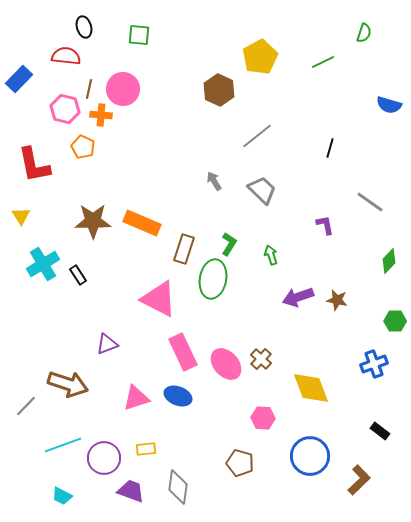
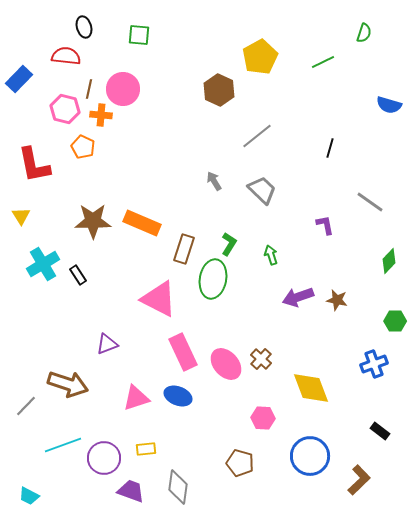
cyan trapezoid at (62, 496): moved 33 px left
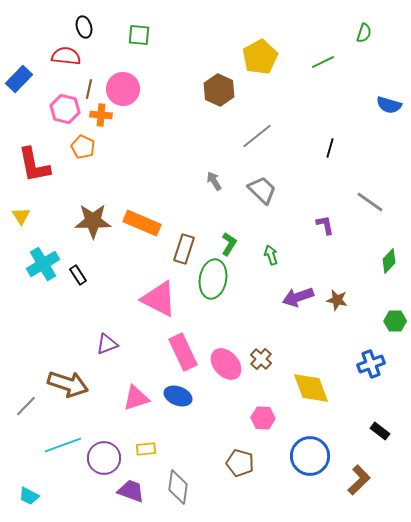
blue cross at (374, 364): moved 3 px left
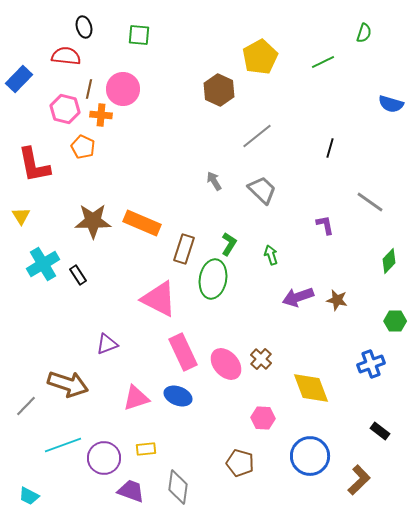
blue semicircle at (389, 105): moved 2 px right, 1 px up
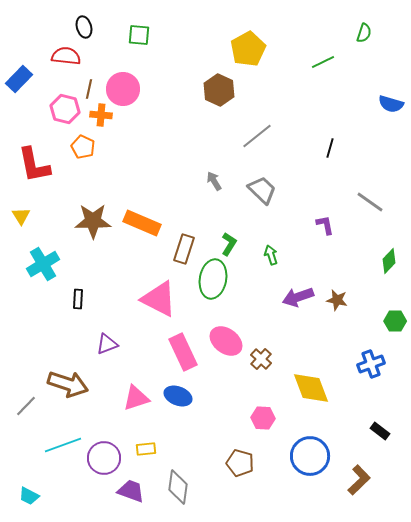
yellow pentagon at (260, 57): moved 12 px left, 8 px up
black rectangle at (78, 275): moved 24 px down; rotated 36 degrees clockwise
pink ellipse at (226, 364): moved 23 px up; rotated 12 degrees counterclockwise
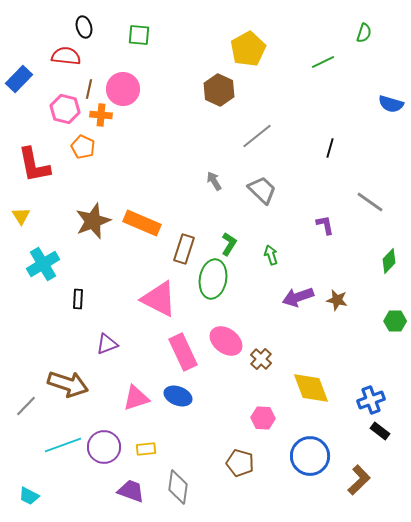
brown star at (93, 221): rotated 21 degrees counterclockwise
blue cross at (371, 364): moved 36 px down
purple circle at (104, 458): moved 11 px up
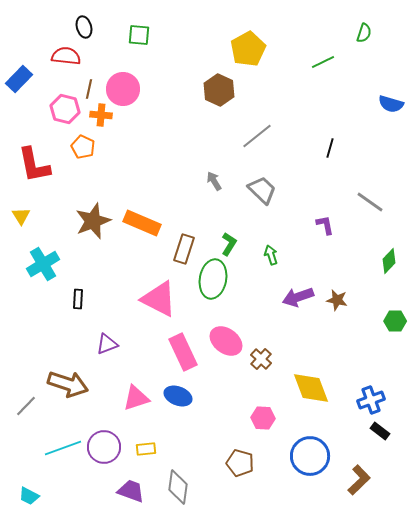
cyan line at (63, 445): moved 3 px down
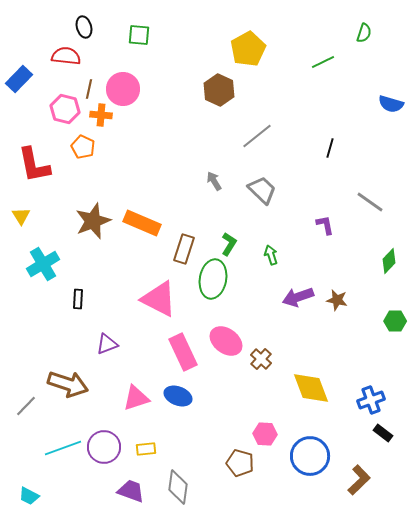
pink hexagon at (263, 418): moved 2 px right, 16 px down
black rectangle at (380, 431): moved 3 px right, 2 px down
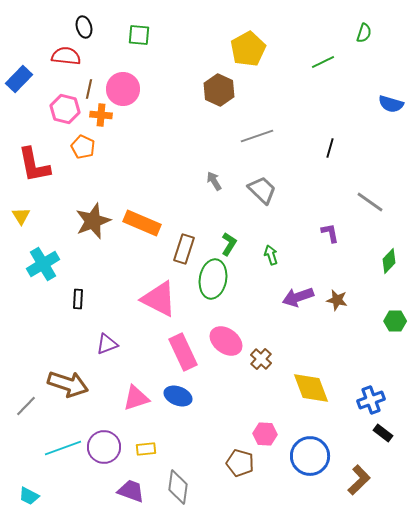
gray line at (257, 136): rotated 20 degrees clockwise
purple L-shape at (325, 225): moved 5 px right, 8 px down
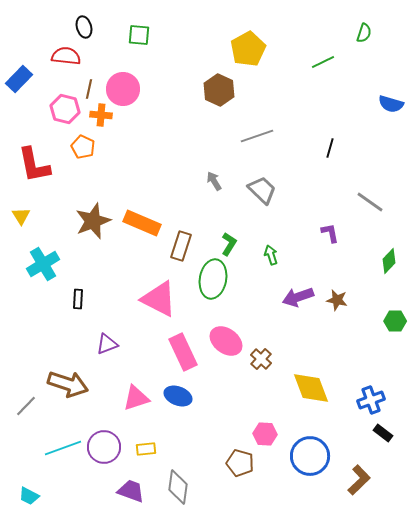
brown rectangle at (184, 249): moved 3 px left, 3 px up
